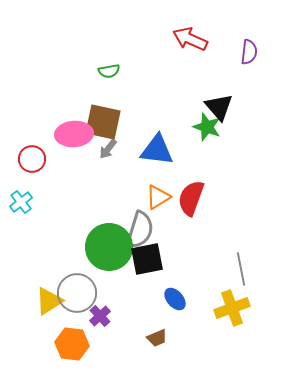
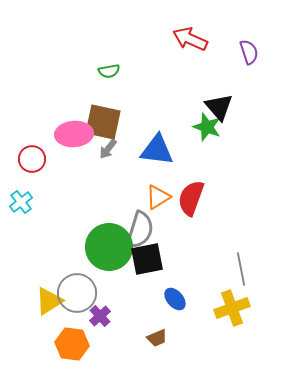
purple semicircle: rotated 25 degrees counterclockwise
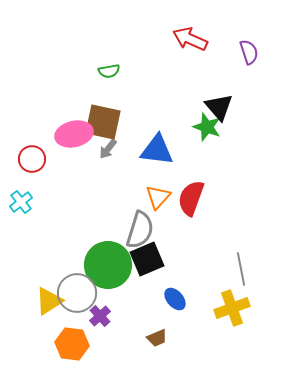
pink ellipse: rotated 9 degrees counterclockwise
orange triangle: rotated 16 degrees counterclockwise
green circle: moved 1 px left, 18 px down
black square: rotated 12 degrees counterclockwise
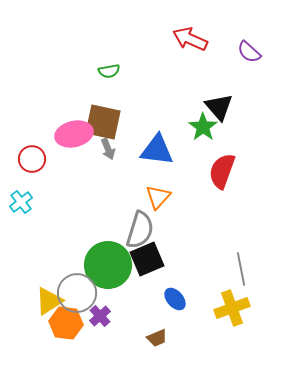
purple semicircle: rotated 150 degrees clockwise
green star: moved 4 px left; rotated 16 degrees clockwise
gray arrow: rotated 60 degrees counterclockwise
red semicircle: moved 31 px right, 27 px up
orange hexagon: moved 6 px left, 21 px up
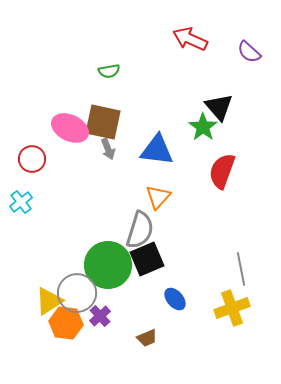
pink ellipse: moved 4 px left, 6 px up; rotated 39 degrees clockwise
brown trapezoid: moved 10 px left
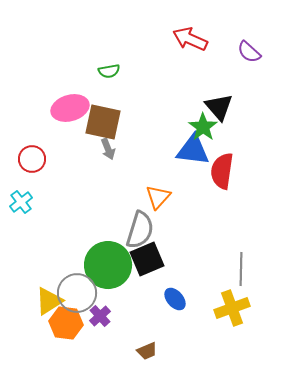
pink ellipse: moved 20 px up; rotated 42 degrees counterclockwise
blue triangle: moved 36 px right
red semicircle: rotated 12 degrees counterclockwise
gray line: rotated 12 degrees clockwise
brown trapezoid: moved 13 px down
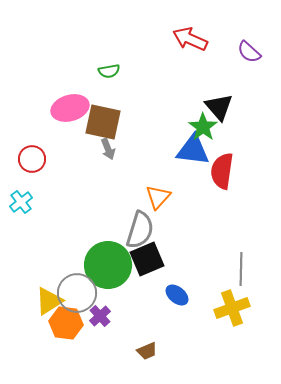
blue ellipse: moved 2 px right, 4 px up; rotated 10 degrees counterclockwise
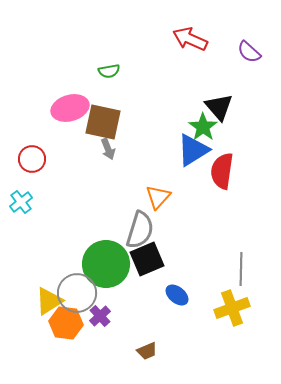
blue triangle: rotated 39 degrees counterclockwise
green circle: moved 2 px left, 1 px up
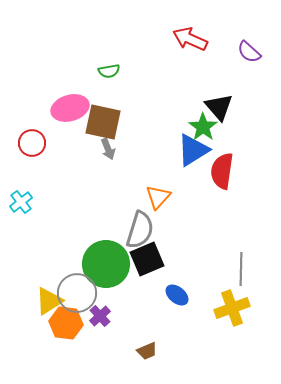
red circle: moved 16 px up
